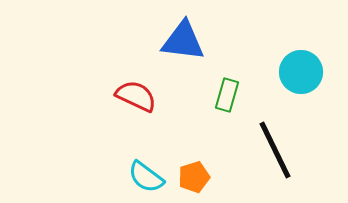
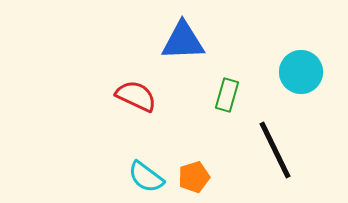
blue triangle: rotated 9 degrees counterclockwise
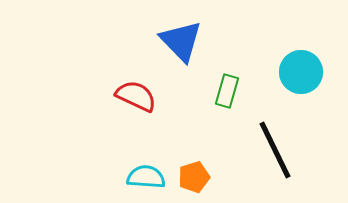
blue triangle: moved 2 px left; rotated 48 degrees clockwise
green rectangle: moved 4 px up
cyan semicircle: rotated 147 degrees clockwise
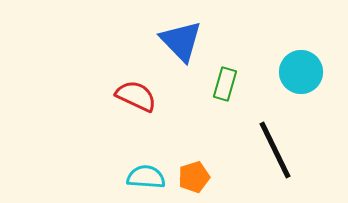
green rectangle: moved 2 px left, 7 px up
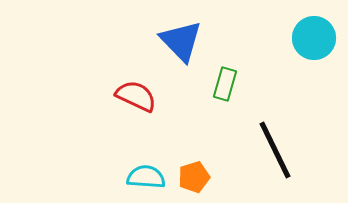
cyan circle: moved 13 px right, 34 px up
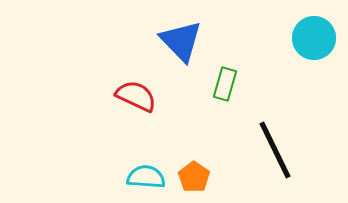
orange pentagon: rotated 20 degrees counterclockwise
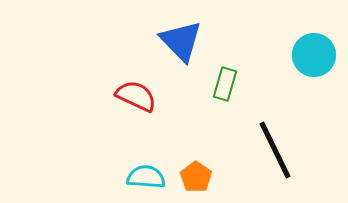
cyan circle: moved 17 px down
orange pentagon: moved 2 px right
